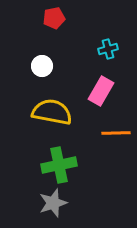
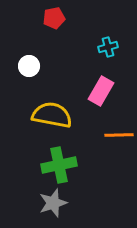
cyan cross: moved 2 px up
white circle: moved 13 px left
yellow semicircle: moved 3 px down
orange line: moved 3 px right, 2 px down
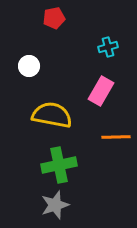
orange line: moved 3 px left, 2 px down
gray star: moved 2 px right, 2 px down
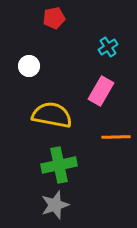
cyan cross: rotated 18 degrees counterclockwise
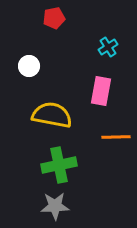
pink rectangle: rotated 20 degrees counterclockwise
gray star: moved 1 px down; rotated 16 degrees clockwise
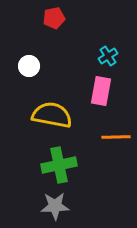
cyan cross: moved 9 px down
